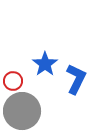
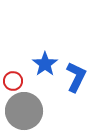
blue L-shape: moved 2 px up
gray circle: moved 2 px right
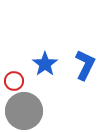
blue L-shape: moved 9 px right, 12 px up
red circle: moved 1 px right
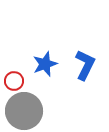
blue star: rotated 15 degrees clockwise
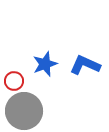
blue L-shape: rotated 92 degrees counterclockwise
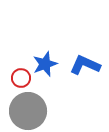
red circle: moved 7 px right, 3 px up
gray circle: moved 4 px right
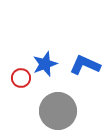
gray circle: moved 30 px right
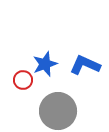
red circle: moved 2 px right, 2 px down
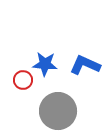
blue star: rotated 25 degrees clockwise
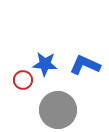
gray circle: moved 1 px up
